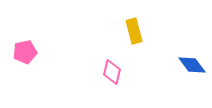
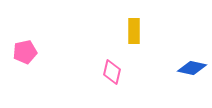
yellow rectangle: rotated 15 degrees clockwise
blue diamond: moved 3 px down; rotated 40 degrees counterclockwise
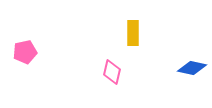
yellow rectangle: moved 1 px left, 2 px down
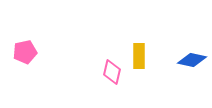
yellow rectangle: moved 6 px right, 23 px down
blue diamond: moved 8 px up
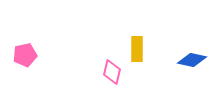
pink pentagon: moved 3 px down
yellow rectangle: moved 2 px left, 7 px up
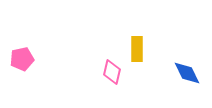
pink pentagon: moved 3 px left, 4 px down
blue diamond: moved 5 px left, 13 px down; rotated 52 degrees clockwise
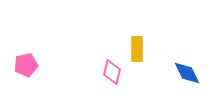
pink pentagon: moved 4 px right, 6 px down
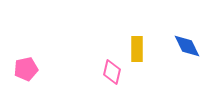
pink pentagon: moved 4 px down
blue diamond: moved 27 px up
